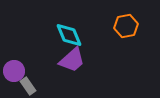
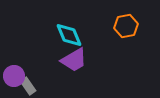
purple trapezoid: moved 2 px right; rotated 12 degrees clockwise
purple circle: moved 5 px down
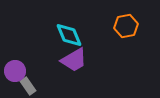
purple circle: moved 1 px right, 5 px up
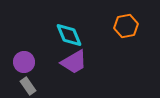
purple trapezoid: moved 2 px down
purple circle: moved 9 px right, 9 px up
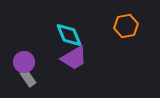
purple trapezoid: moved 4 px up
gray rectangle: moved 8 px up
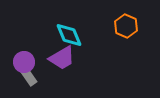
orange hexagon: rotated 25 degrees counterclockwise
purple trapezoid: moved 12 px left
gray rectangle: moved 1 px right, 1 px up
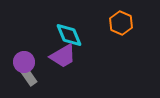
orange hexagon: moved 5 px left, 3 px up
purple trapezoid: moved 1 px right, 2 px up
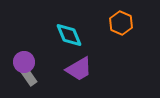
purple trapezoid: moved 16 px right, 13 px down
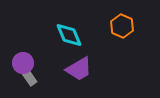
orange hexagon: moved 1 px right, 3 px down
purple circle: moved 1 px left, 1 px down
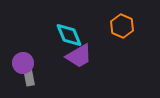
purple trapezoid: moved 13 px up
gray rectangle: rotated 24 degrees clockwise
